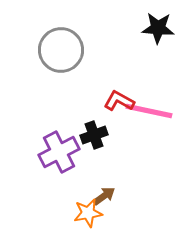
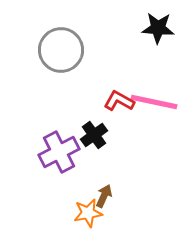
pink line: moved 5 px right, 9 px up
black cross: rotated 16 degrees counterclockwise
brown arrow: rotated 30 degrees counterclockwise
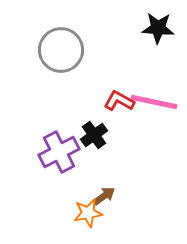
brown arrow: rotated 30 degrees clockwise
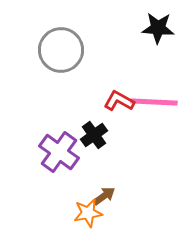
pink line: rotated 9 degrees counterclockwise
purple cross: rotated 27 degrees counterclockwise
